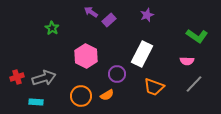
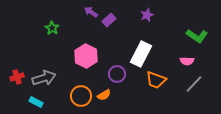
white rectangle: moved 1 px left
orange trapezoid: moved 2 px right, 7 px up
orange semicircle: moved 3 px left
cyan rectangle: rotated 24 degrees clockwise
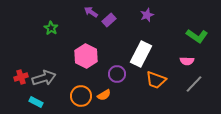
green star: moved 1 px left
red cross: moved 4 px right
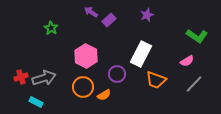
pink semicircle: rotated 32 degrees counterclockwise
orange circle: moved 2 px right, 9 px up
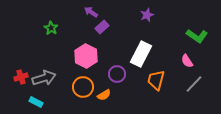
purple rectangle: moved 7 px left, 7 px down
pink semicircle: rotated 88 degrees clockwise
orange trapezoid: rotated 85 degrees clockwise
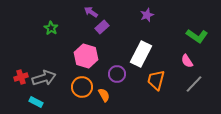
pink hexagon: rotated 10 degrees counterclockwise
orange circle: moved 1 px left
orange semicircle: rotated 88 degrees counterclockwise
